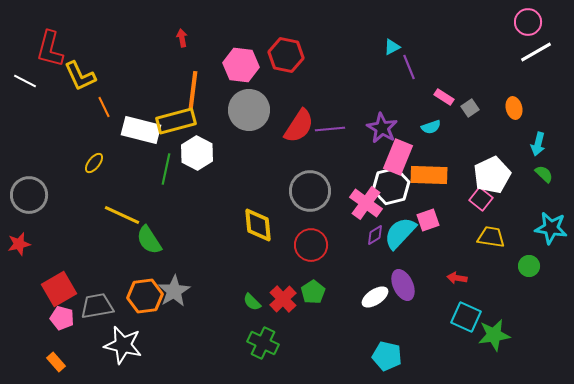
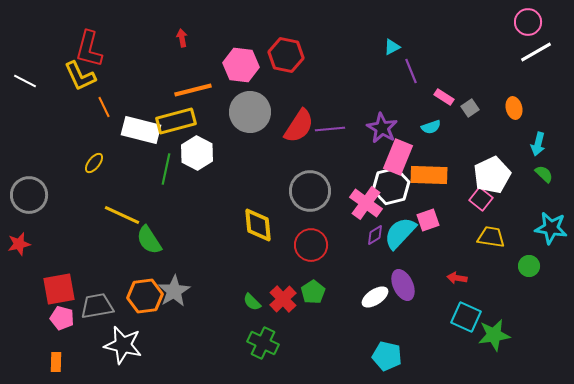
red L-shape at (50, 49): moved 39 px right
purple line at (409, 67): moved 2 px right, 4 px down
orange line at (193, 90): rotated 69 degrees clockwise
gray circle at (249, 110): moved 1 px right, 2 px down
red square at (59, 289): rotated 20 degrees clockwise
orange rectangle at (56, 362): rotated 42 degrees clockwise
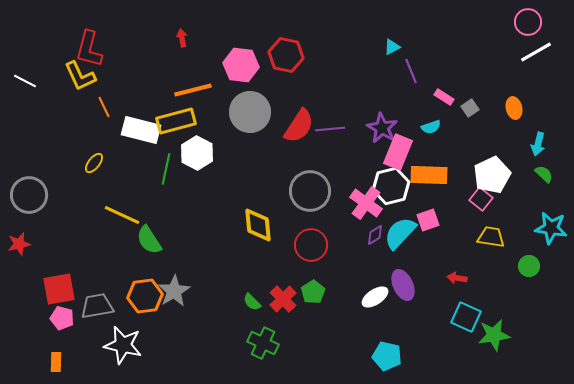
pink rectangle at (398, 157): moved 5 px up
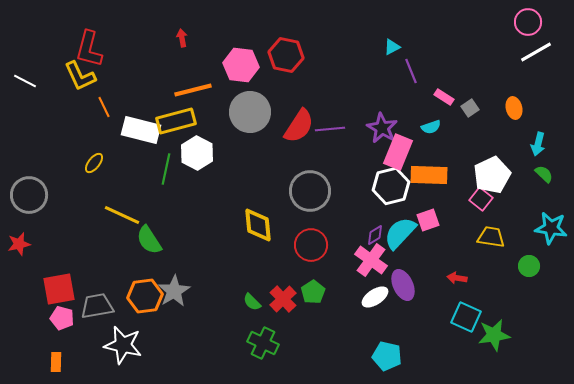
pink cross at (366, 203): moved 5 px right, 57 px down
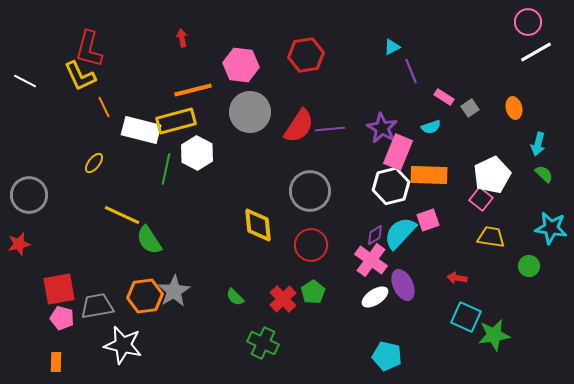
red hexagon at (286, 55): moved 20 px right; rotated 20 degrees counterclockwise
green semicircle at (252, 302): moved 17 px left, 5 px up
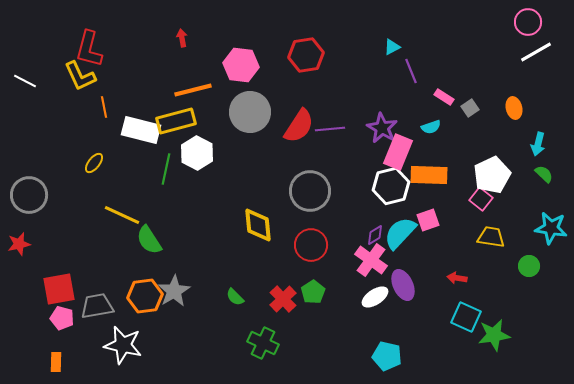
orange line at (104, 107): rotated 15 degrees clockwise
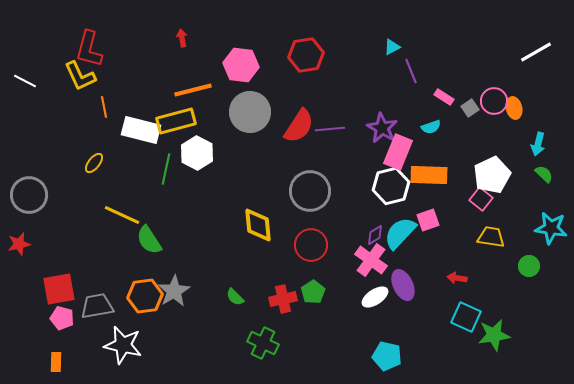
pink circle at (528, 22): moved 34 px left, 79 px down
red cross at (283, 299): rotated 32 degrees clockwise
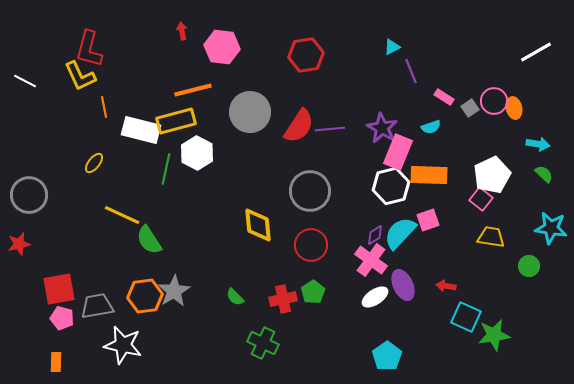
red arrow at (182, 38): moved 7 px up
pink hexagon at (241, 65): moved 19 px left, 18 px up
cyan arrow at (538, 144): rotated 95 degrees counterclockwise
red arrow at (457, 278): moved 11 px left, 8 px down
cyan pentagon at (387, 356): rotated 24 degrees clockwise
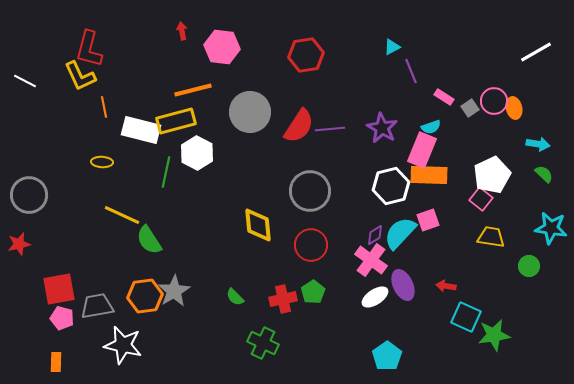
pink rectangle at (398, 152): moved 24 px right, 2 px up
yellow ellipse at (94, 163): moved 8 px right, 1 px up; rotated 55 degrees clockwise
green line at (166, 169): moved 3 px down
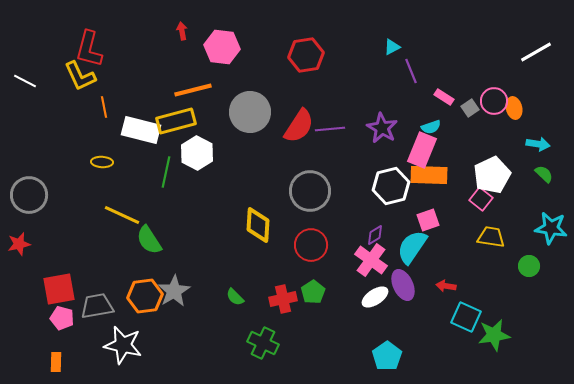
yellow diamond at (258, 225): rotated 9 degrees clockwise
cyan semicircle at (400, 233): moved 12 px right, 14 px down; rotated 9 degrees counterclockwise
